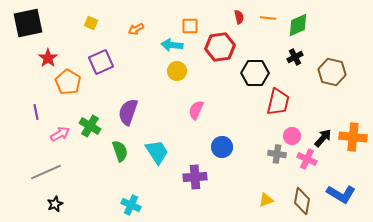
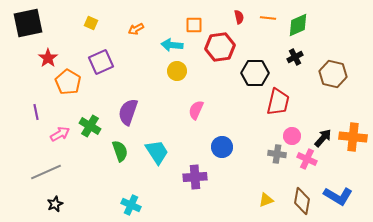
orange square: moved 4 px right, 1 px up
brown hexagon: moved 1 px right, 2 px down
blue L-shape: moved 3 px left, 2 px down
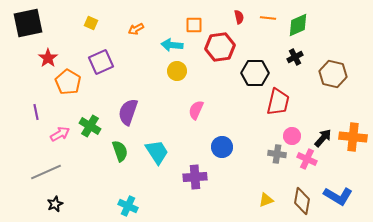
cyan cross: moved 3 px left, 1 px down
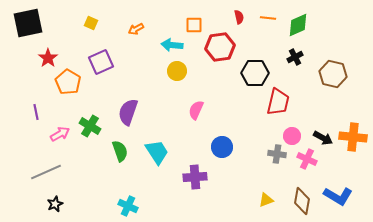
black arrow: rotated 78 degrees clockwise
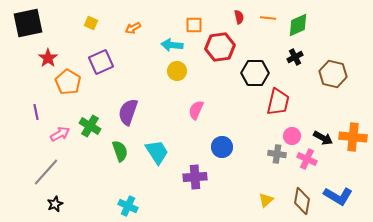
orange arrow: moved 3 px left, 1 px up
gray line: rotated 24 degrees counterclockwise
yellow triangle: rotated 21 degrees counterclockwise
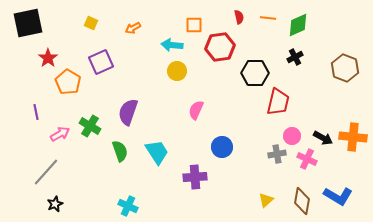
brown hexagon: moved 12 px right, 6 px up; rotated 8 degrees clockwise
gray cross: rotated 18 degrees counterclockwise
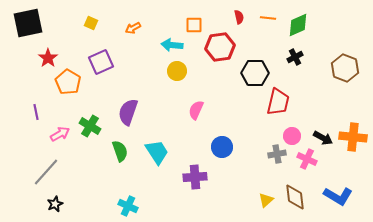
brown diamond: moved 7 px left, 4 px up; rotated 16 degrees counterclockwise
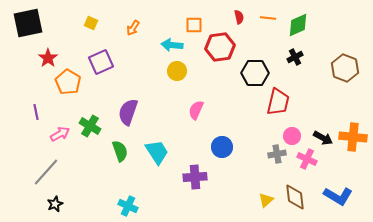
orange arrow: rotated 28 degrees counterclockwise
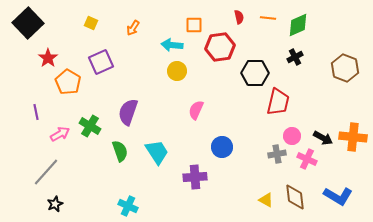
black square: rotated 32 degrees counterclockwise
yellow triangle: rotated 49 degrees counterclockwise
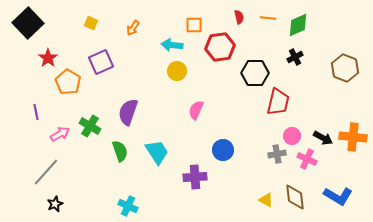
blue circle: moved 1 px right, 3 px down
